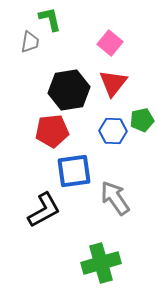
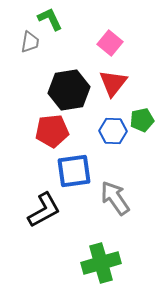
green L-shape: rotated 12 degrees counterclockwise
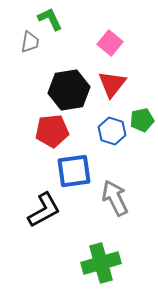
red triangle: moved 1 px left, 1 px down
blue hexagon: moved 1 px left; rotated 16 degrees clockwise
gray arrow: rotated 9 degrees clockwise
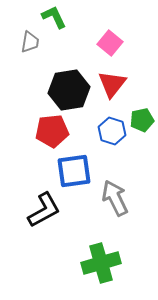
green L-shape: moved 4 px right, 2 px up
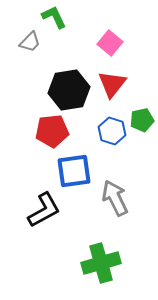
gray trapezoid: rotated 35 degrees clockwise
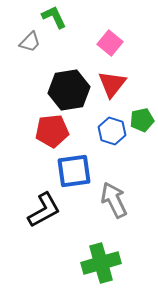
gray arrow: moved 1 px left, 2 px down
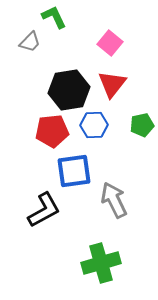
green pentagon: moved 5 px down
blue hexagon: moved 18 px left, 6 px up; rotated 20 degrees counterclockwise
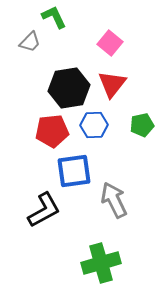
black hexagon: moved 2 px up
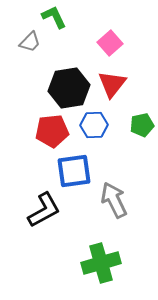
pink square: rotated 10 degrees clockwise
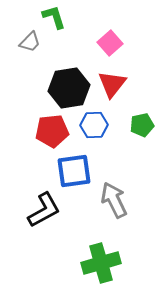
green L-shape: rotated 8 degrees clockwise
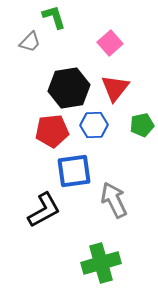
red triangle: moved 3 px right, 4 px down
